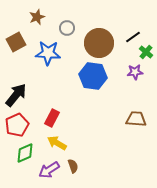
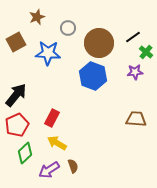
gray circle: moved 1 px right
blue hexagon: rotated 12 degrees clockwise
green diamond: rotated 20 degrees counterclockwise
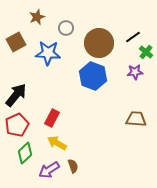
gray circle: moved 2 px left
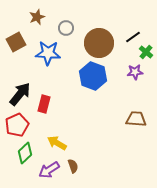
black arrow: moved 4 px right, 1 px up
red rectangle: moved 8 px left, 14 px up; rotated 12 degrees counterclockwise
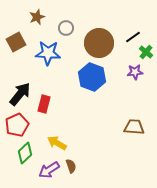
blue hexagon: moved 1 px left, 1 px down
brown trapezoid: moved 2 px left, 8 px down
brown semicircle: moved 2 px left
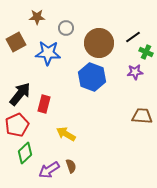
brown star: rotated 21 degrees clockwise
green cross: rotated 16 degrees counterclockwise
brown trapezoid: moved 8 px right, 11 px up
yellow arrow: moved 9 px right, 9 px up
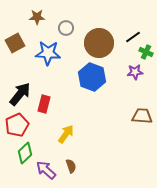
brown square: moved 1 px left, 1 px down
yellow arrow: rotated 96 degrees clockwise
purple arrow: moved 3 px left; rotated 75 degrees clockwise
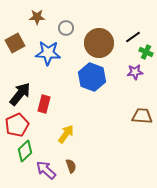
green diamond: moved 2 px up
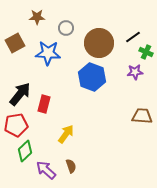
red pentagon: moved 1 px left; rotated 15 degrees clockwise
